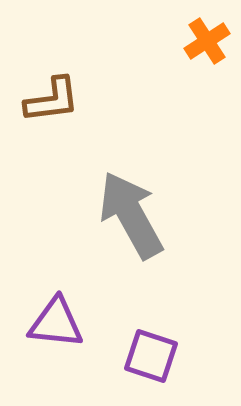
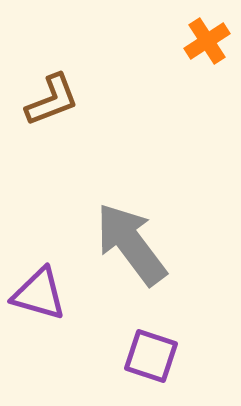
brown L-shape: rotated 14 degrees counterclockwise
gray arrow: moved 29 px down; rotated 8 degrees counterclockwise
purple triangle: moved 17 px left, 29 px up; rotated 10 degrees clockwise
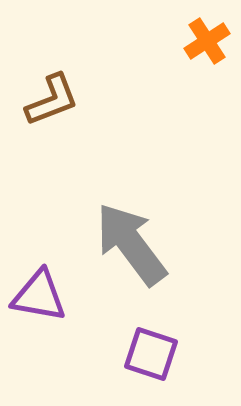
purple triangle: moved 2 px down; rotated 6 degrees counterclockwise
purple square: moved 2 px up
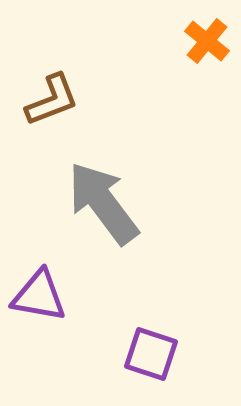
orange cross: rotated 18 degrees counterclockwise
gray arrow: moved 28 px left, 41 px up
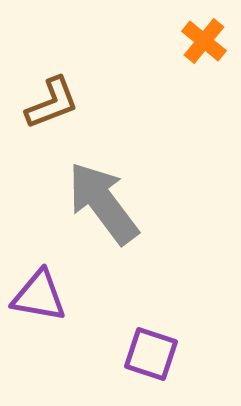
orange cross: moved 3 px left
brown L-shape: moved 3 px down
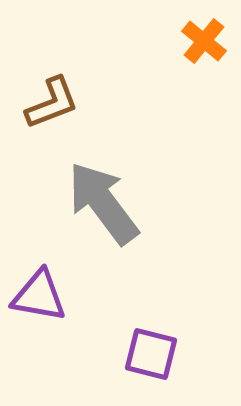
purple square: rotated 4 degrees counterclockwise
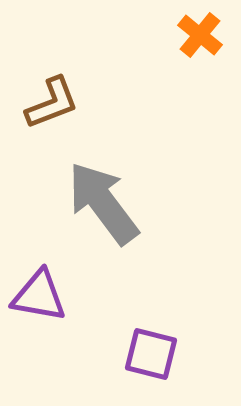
orange cross: moved 4 px left, 6 px up
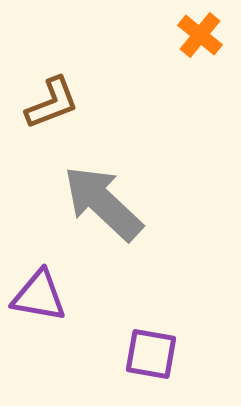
gray arrow: rotated 10 degrees counterclockwise
purple square: rotated 4 degrees counterclockwise
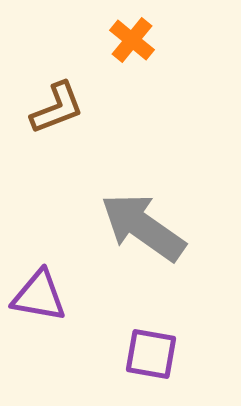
orange cross: moved 68 px left, 5 px down
brown L-shape: moved 5 px right, 5 px down
gray arrow: moved 40 px right, 24 px down; rotated 8 degrees counterclockwise
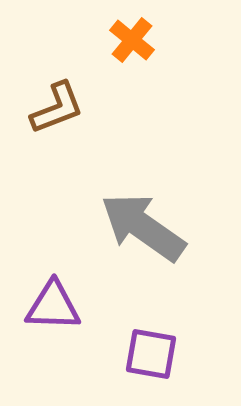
purple triangle: moved 14 px right, 10 px down; rotated 8 degrees counterclockwise
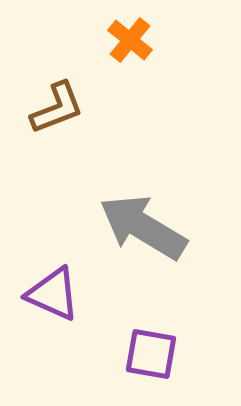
orange cross: moved 2 px left
gray arrow: rotated 4 degrees counterclockwise
purple triangle: moved 12 px up; rotated 22 degrees clockwise
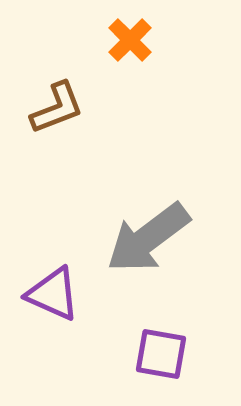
orange cross: rotated 6 degrees clockwise
gray arrow: moved 5 px right, 11 px down; rotated 68 degrees counterclockwise
purple square: moved 10 px right
